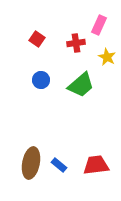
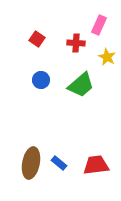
red cross: rotated 12 degrees clockwise
blue rectangle: moved 2 px up
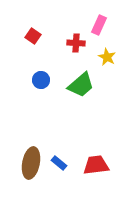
red square: moved 4 px left, 3 px up
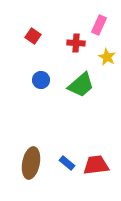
blue rectangle: moved 8 px right
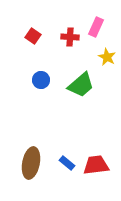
pink rectangle: moved 3 px left, 2 px down
red cross: moved 6 px left, 6 px up
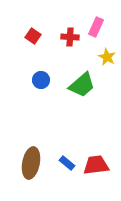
green trapezoid: moved 1 px right
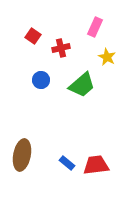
pink rectangle: moved 1 px left
red cross: moved 9 px left, 11 px down; rotated 18 degrees counterclockwise
brown ellipse: moved 9 px left, 8 px up
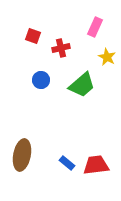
red square: rotated 14 degrees counterclockwise
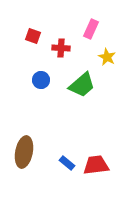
pink rectangle: moved 4 px left, 2 px down
red cross: rotated 18 degrees clockwise
brown ellipse: moved 2 px right, 3 px up
